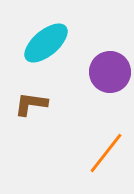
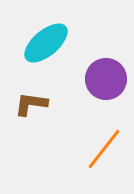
purple circle: moved 4 px left, 7 px down
orange line: moved 2 px left, 4 px up
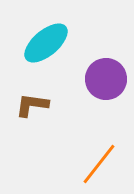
brown L-shape: moved 1 px right, 1 px down
orange line: moved 5 px left, 15 px down
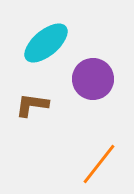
purple circle: moved 13 px left
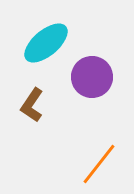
purple circle: moved 1 px left, 2 px up
brown L-shape: rotated 64 degrees counterclockwise
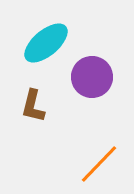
brown L-shape: moved 1 px right, 1 px down; rotated 20 degrees counterclockwise
orange line: rotated 6 degrees clockwise
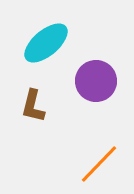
purple circle: moved 4 px right, 4 px down
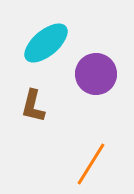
purple circle: moved 7 px up
orange line: moved 8 px left; rotated 12 degrees counterclockwise
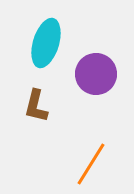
cyan ellipse: rotated 33 degrees counterclockwise
brown L-shape: moved 3 px right
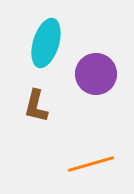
orange line: rotated 42 degrees clockwise
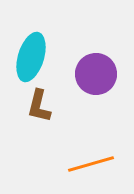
cyan ellipse: moved 15 px left, 14 px down
brown L-shape: moved 3 px right
